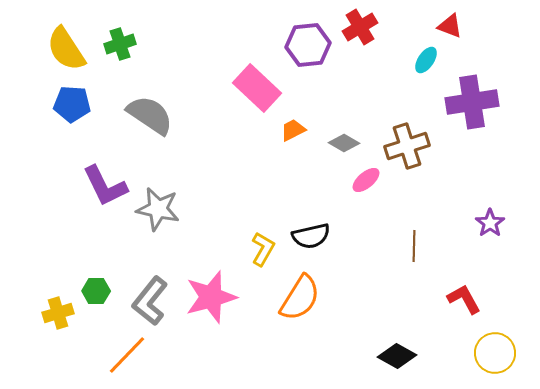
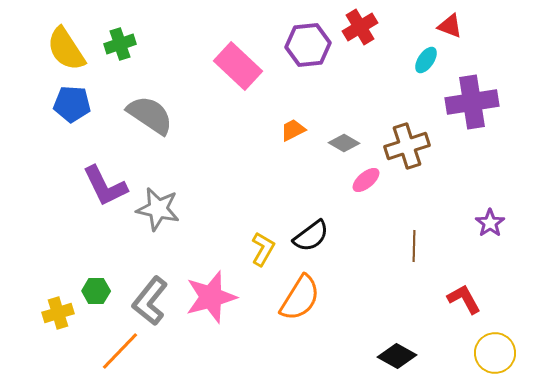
pink rectangle: moved 19 px left, 22 px up
black semicircle: rotated 24 degrees counterclockwise
orange line: moved 7 px left, 4 px up
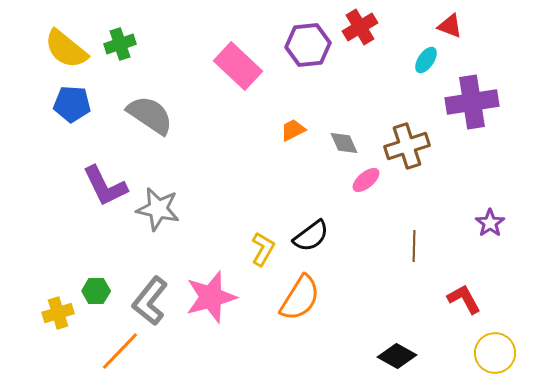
yellow semicircle: rotated 18 degrees counterclockwise
gray diamond: rotated 36 degrees clockwise
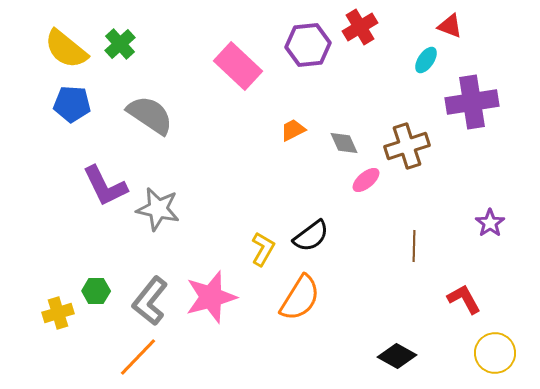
green cross: rotated 24 degrees counterclockwise
orange line: moved 18 px right, 6 px down
